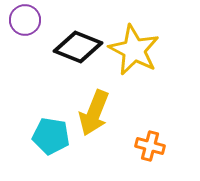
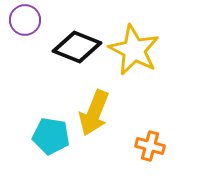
black diamond: moved 1 px left
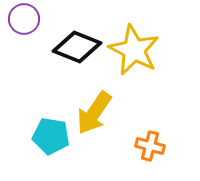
purple circle: moved 1 px left, 1 px up
yellow arrow: rotated 12 degrees clockwise
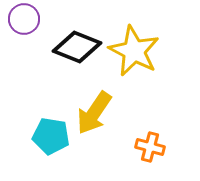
yellow star: moved 1 px down
orange cross: moved 1 px down
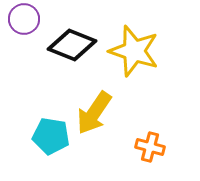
black diamond: moved 5 px left, 2 px up
yellow star: rotated 9 degrees counterclockwise
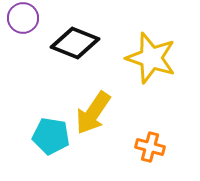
purple circle: moved 1 px left, 1 px up
black diamond: moved 3 px right, 2 px up
yellow star: moved 17 px right, 7 px down
yellow arrow: moved 1 px left
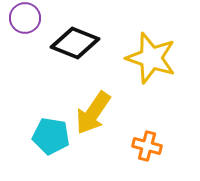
purple circle: moved 2 px right
orange cross: moved 3 px left, 1 px up
